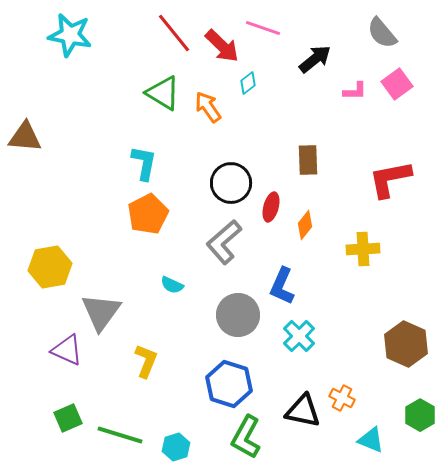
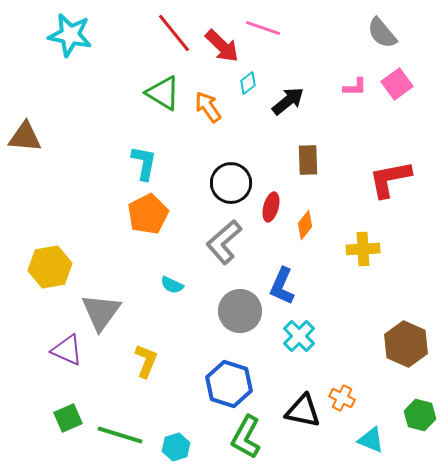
black arrow: moved 27 px left, 42 px down
pink L-shape: moved 4 px up
gray circle: moved 2 px right, 4 px up
green hexagon: rotated 16 degrees counterclockwise
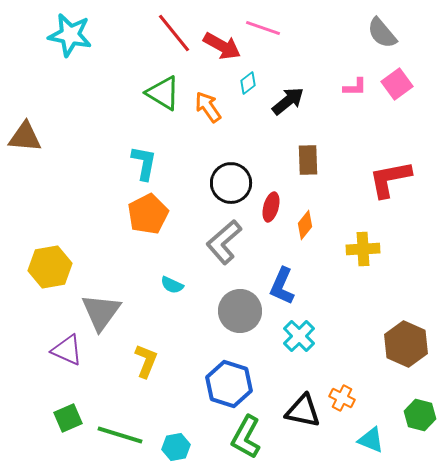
red arrow: rotated 15 degrees counterclockwise
cyan hexagon: rotated 8 degrees clockwise
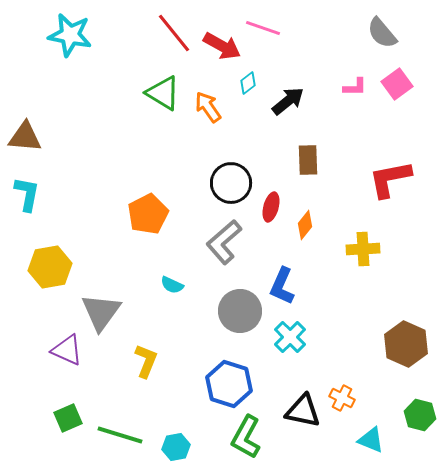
cyan L-shape: moved 117 px left, 31 px down
cyan cross: moved 9 px left, 1 px down
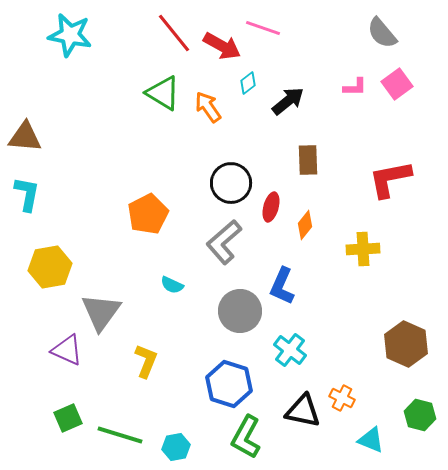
cyan cross: moved 13 px down; rotated 8 degrees counterclockwise
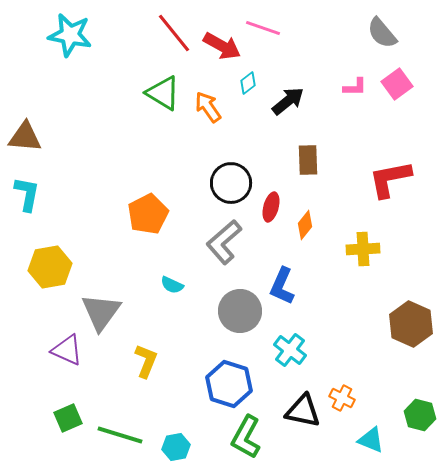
brown hexagon: moved 5 px right, 20 px up
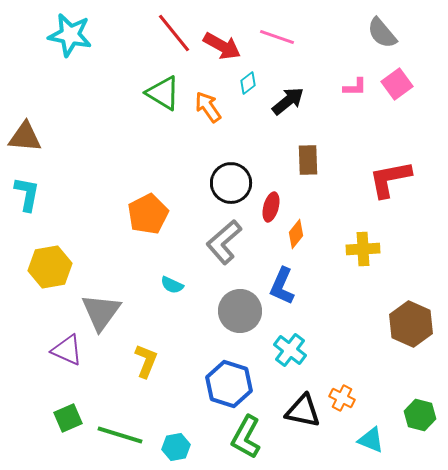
pink line: moved 14 px right, 9 px down
orange diamond: moved 9 px left, 9 px down
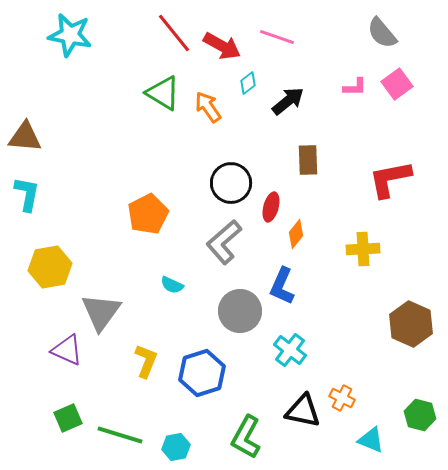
blue hexagon: moved 27 px left, 11 px up; rotated 24 degrees clockwise
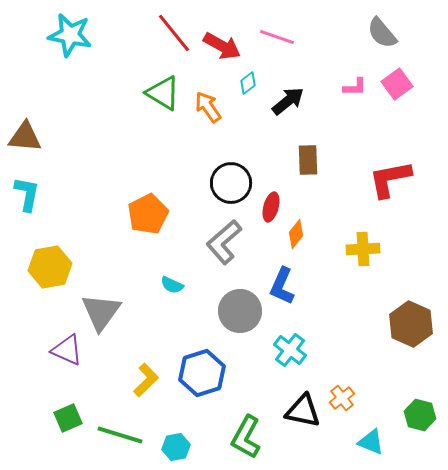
yellow L-shape: moved 19 px down; rotated 24 degrees clockwise
orange cross: rotated 25 degrees clockwise
cyan triangle: moved 2 px down
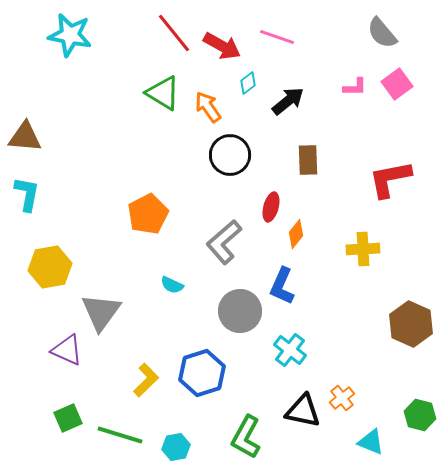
black circle: moved 1 px left, 28 px up
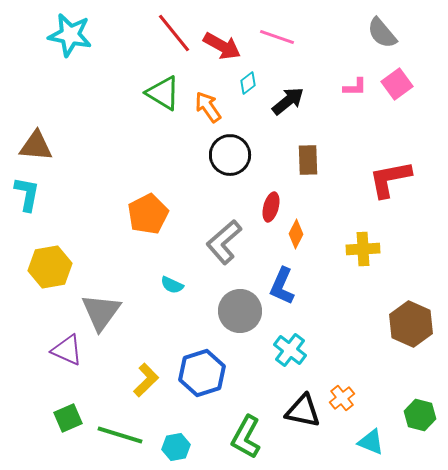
brown triangle: moved 11 px right, 9 px down
orange diamond: rotated 12 degrees counterclockwise
